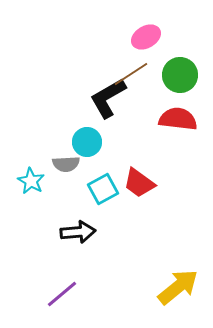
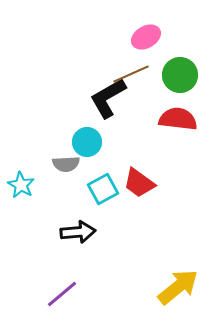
brown line: rotated 9 degrees clockwise
cyan star: moved 10 px left, 4 px down
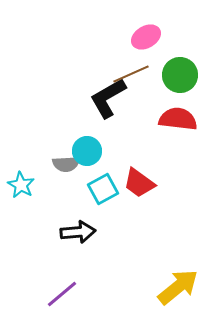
cyan circle: moved 9 px down
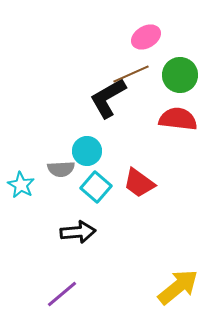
gray semicircle: moved 5 px left, 5 px down
cyan square: moved 7 px left, 2 px up; rotated 20 degrees counterclockwise
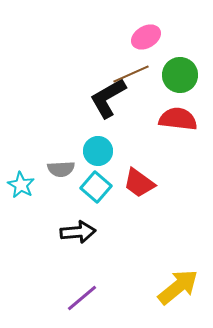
cyan circle: moved 11 px right
purple line: moved 20 px right, 4 px down
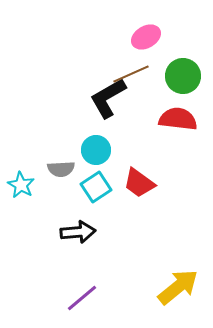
green circle: moved 3 px right, 1 px down
cyan circle: moved 2 px left, 1 px up
cyan square: rotated 16 degrees clockwise
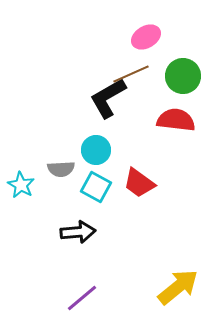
red semicircle: moved 2 px left, 1 px down
cyan square: rotated 28 degrees counterclockwise
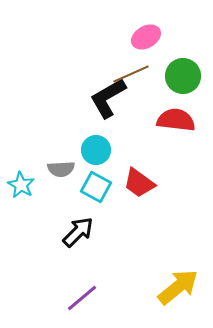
black arrow: rotated 40 degrees counterclockwise
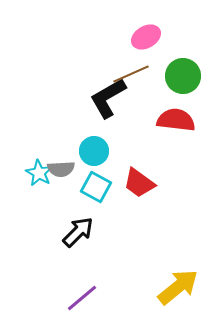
cyan circle: moved 2 px left, 1 px down
cyan star: moved 18 px right, 12 px up
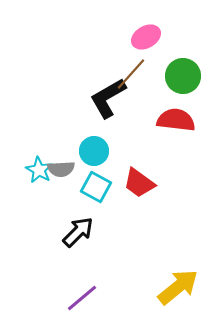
brown line: rotated 24 degrees counterclockwise
cyan star: moved 3 px up
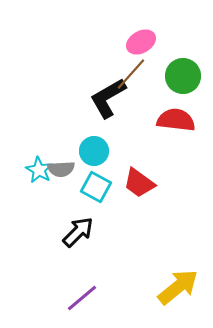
pink ellipse: moved 5 px left, 5 px down
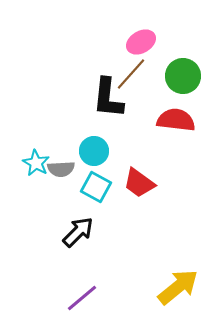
black L-shape: rotated 54 degrees counterclockwise
cyan star: moved 3 px left, 7 px up
